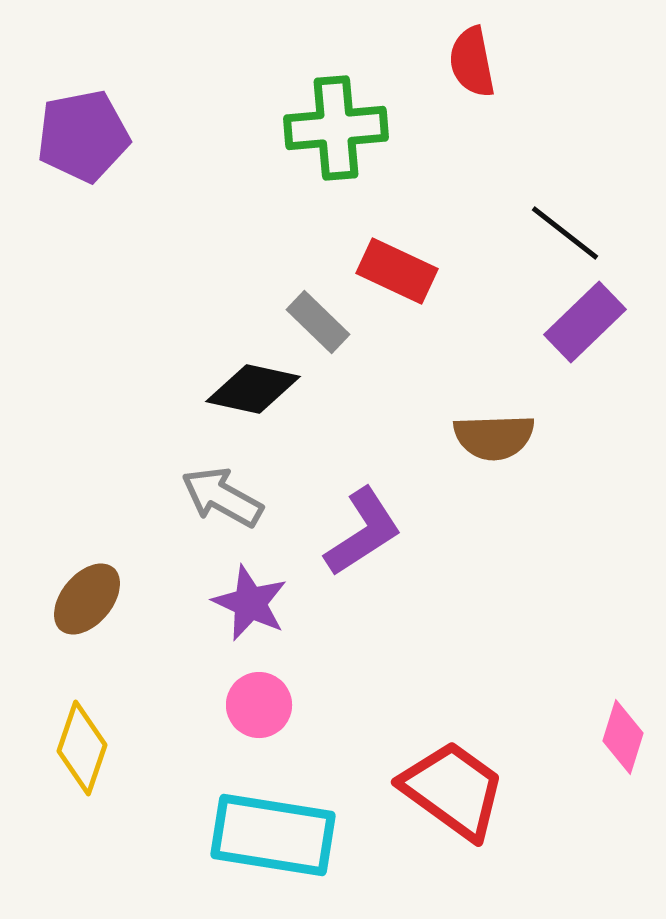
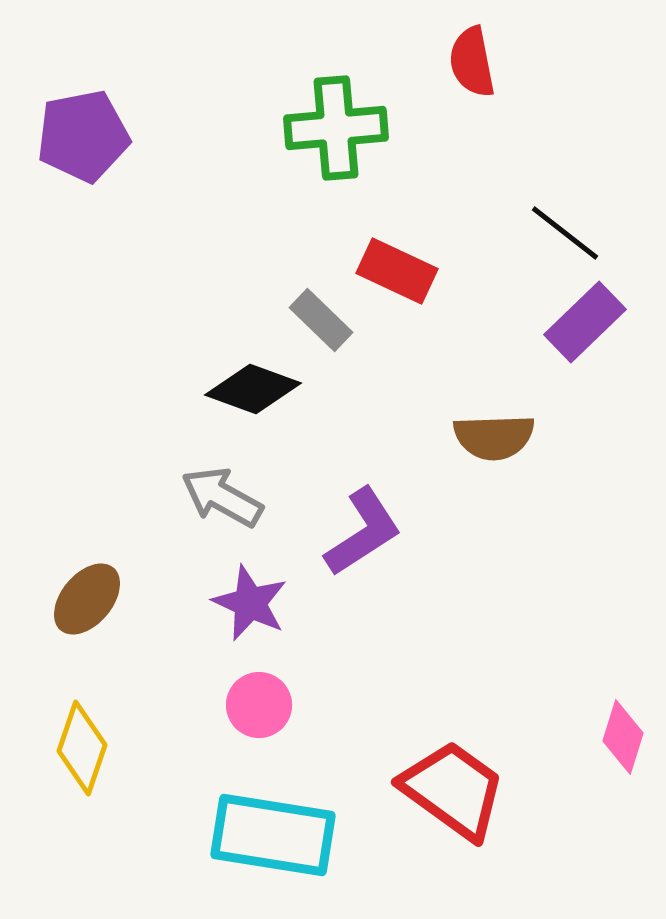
gray rectangle: moved 3 px right, 2 px up
black diamond: rotated 8 degrees clockwise
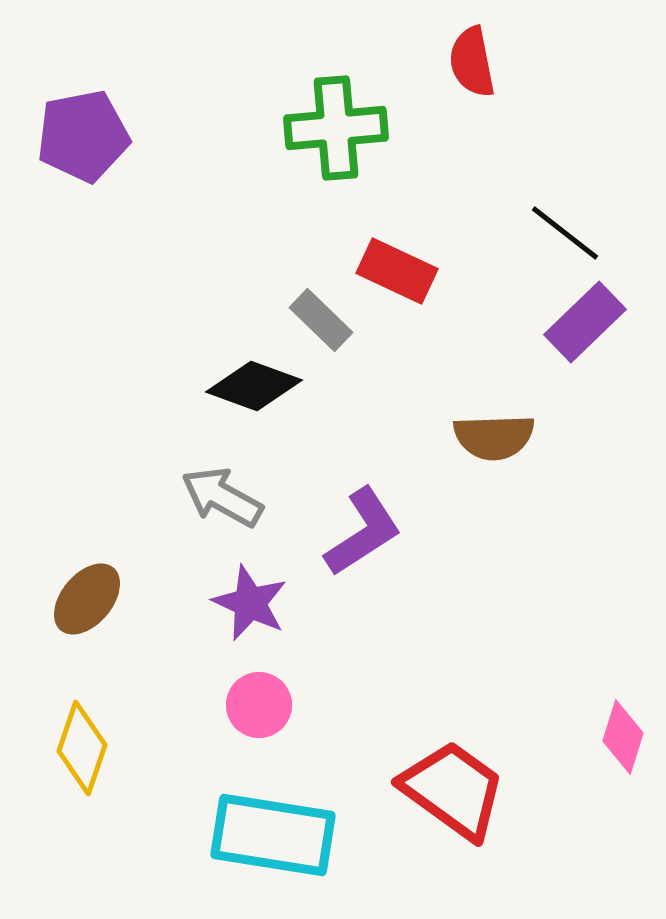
black diamond: moved 1 px right, 3 px up
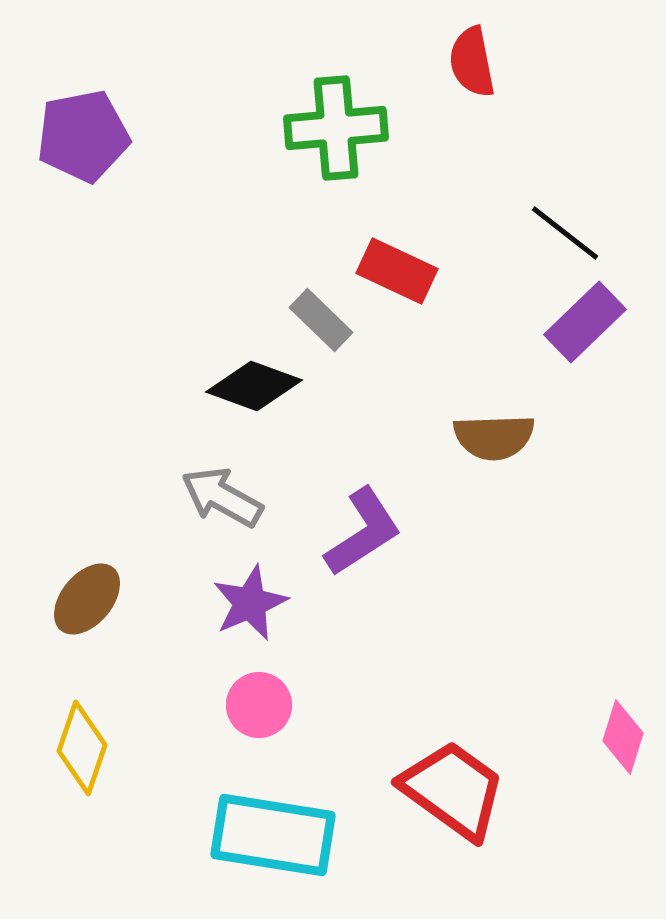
purple star: rotated 24 degrees clockwise
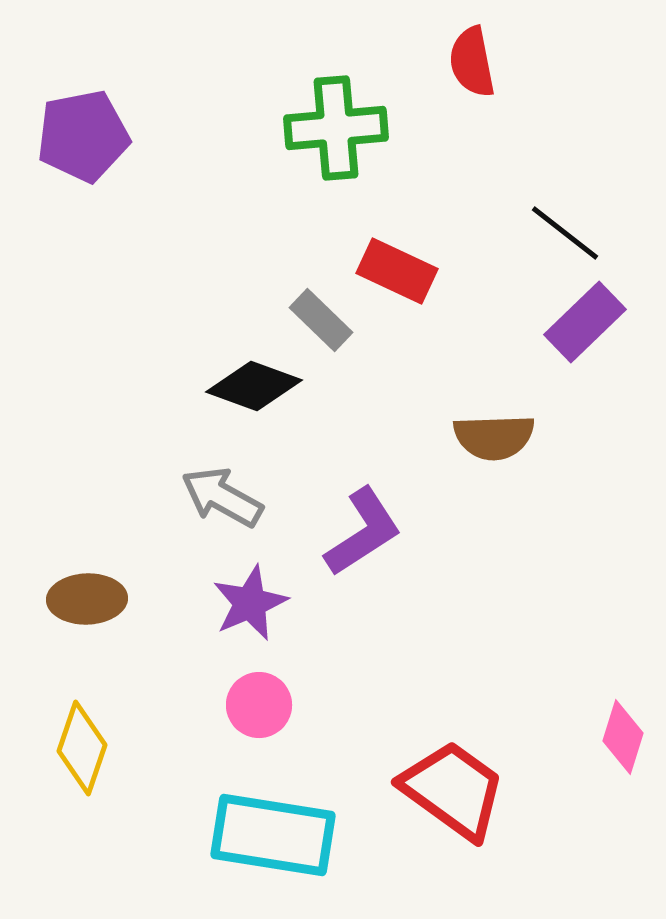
brown ellipse: rotated 48 degrees clockwise
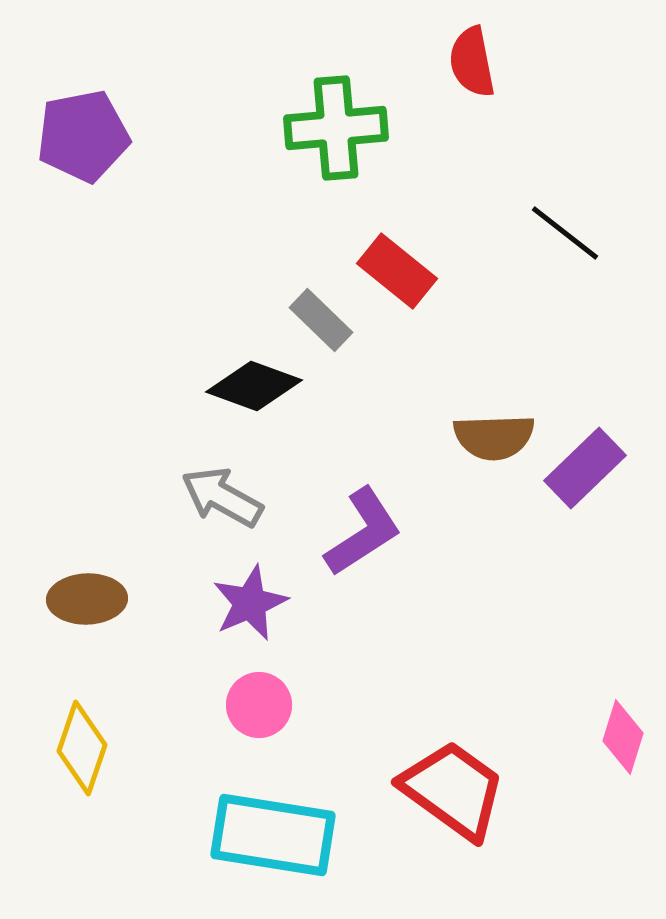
red rectangle: rotated 14 degrees clockwise
purple rectangle: moved 146 px down
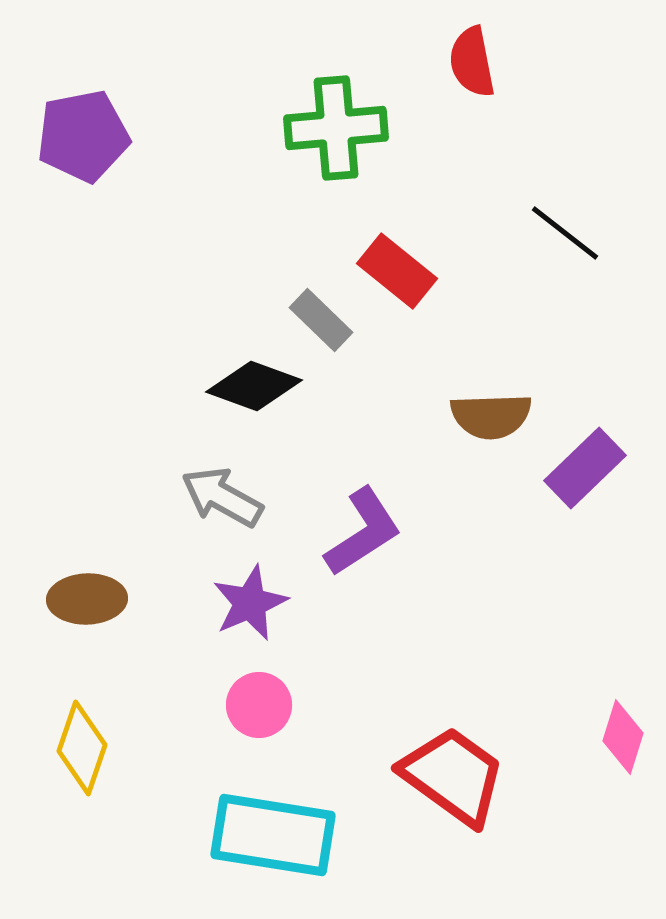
brown semicircle: moved 3 px left, 21 px up
red trapezoid: moved 14 px up
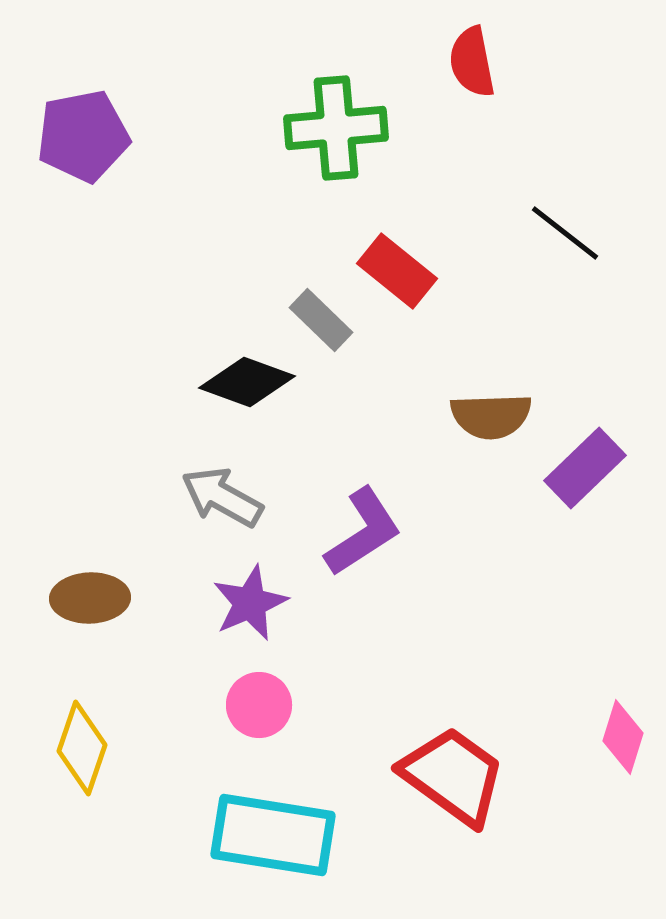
black diamond: moved 7 px left, 4 px up
brown ellipse: moved 3 px right, 1 px up
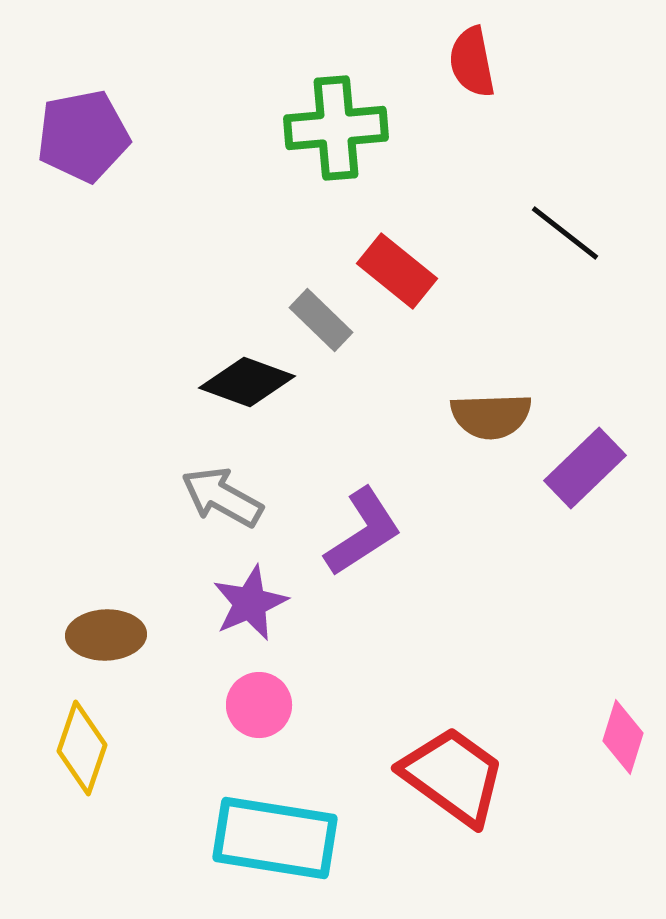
brown ellipse: moved 16 px right, 37 px down
cyan rectangle: moved 2 px right, 3 px down
